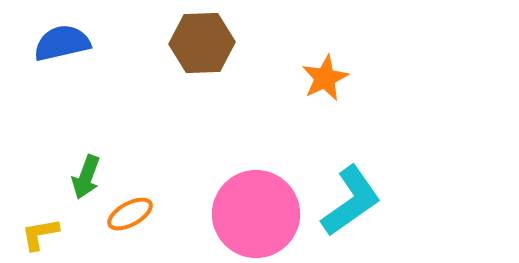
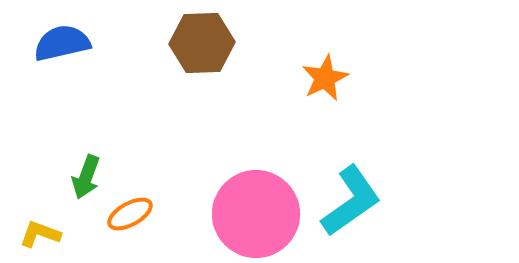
yellow L-shape: rotated 30 degrees clockwise
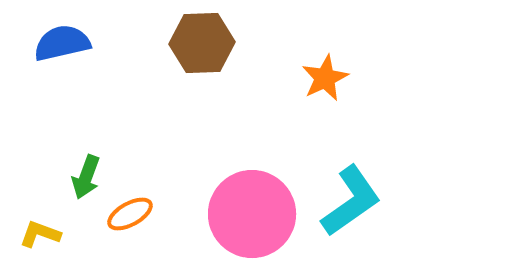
pink circle: moved 4 px left
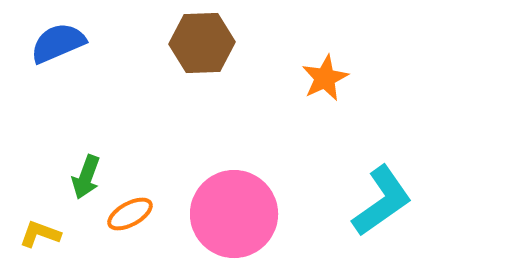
blue semicircle: moved 4 px left; rotated 10 degrees counterclockwise
cyan L-shape: moved 31 px right
pink circle: moved 18 px left
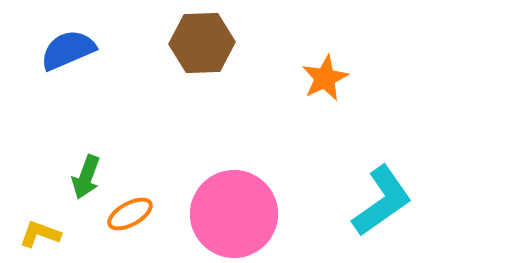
blue semicircle: moved 10 px right, 7 px down
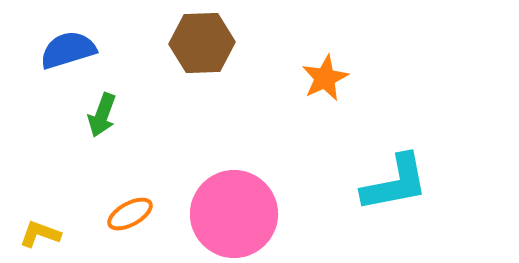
blue semicircle: rotated 6 degrees clockwise
green arrow: moved 16 px right, 62 px up
cyan L-shape: moved 13 px right, 18 px up; rotated 24 degrees clockwise
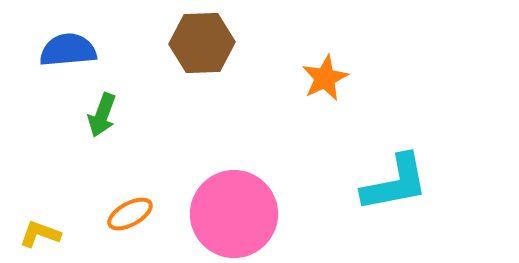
blue semicircle: rotated 12 degrees clockwise
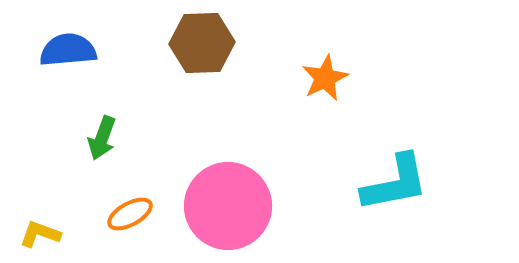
green arrow: moved 23 px down
pink circle: moved 6 px left, 8 px up
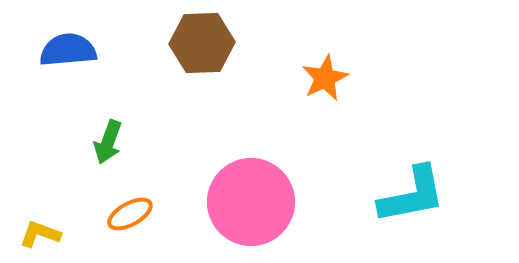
green arrow: moved 6 px right, 4 px down
cyan L-shape: moved 17 px right, 12 px down
pink circle: moved 23 px right, 4 px up
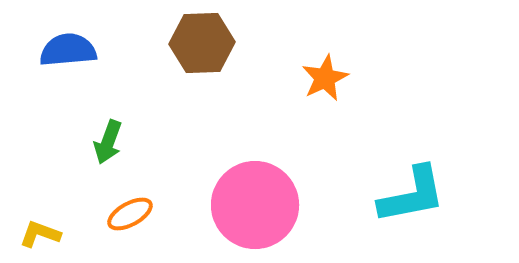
pink circle: moved 4 px right, 3 px down
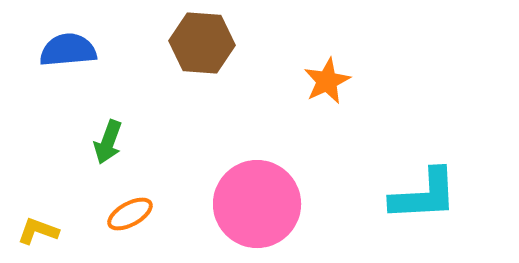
brown hexagon: rotated 6 degrees clockwise
orange star: moved 2 px right, 3 px down
cyan L-shape: moved 12 px right; rotated 8 degrees clockwise
pink circle: moved 2 px right, 1 px up
yellow L-shape: moved 2 px left, 3 px up
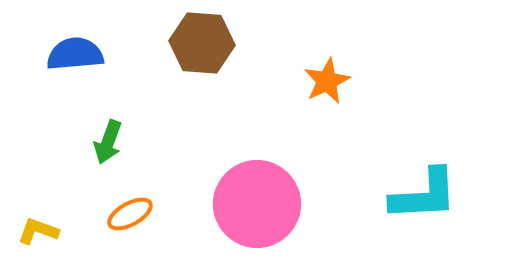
blue semicircle: moved 7 px right, 4 px down
